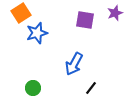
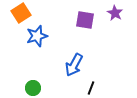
purple star: rotated 21 degrees counterclockwise
blue star: moved 3 px down
blue arrow: moved 1 px down
black line: rotated 16 degrees counterclockwise
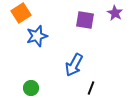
green circle: moved 2 px left
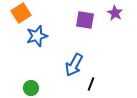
black line: moved 4 px up
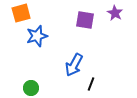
orange square: rotated 18 degrees clockwise
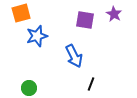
purple star: moved 1 px left, 1 px down
blue arrow: moved 9 px up; rotated 55 degrees counterclockwise
green circle: moved 2 px left
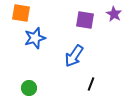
orange square: rotated 24 degrees clockwise
blue star: moved 2 px left, 2 px down
blue arrow: rotated 60 degrees clockwise
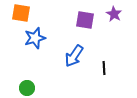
black line: moved 13 px right, 16 px up; rotated 24 degrees counterclockwise
green circle: moved 2 px left
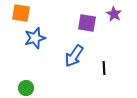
purple square: moved 2 px right, 3 px down
green circle: moved 1 px left
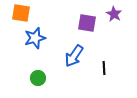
green circle: moved 12 px right, 10 px up
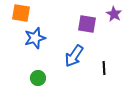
purple square: moved 1 px down
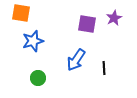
purple star: moved 4 px down; rotated 14 degrees clockwise
blue star: moved 2 px left, 3 px down
blue arrow: moved 2 px right, 4 px down
